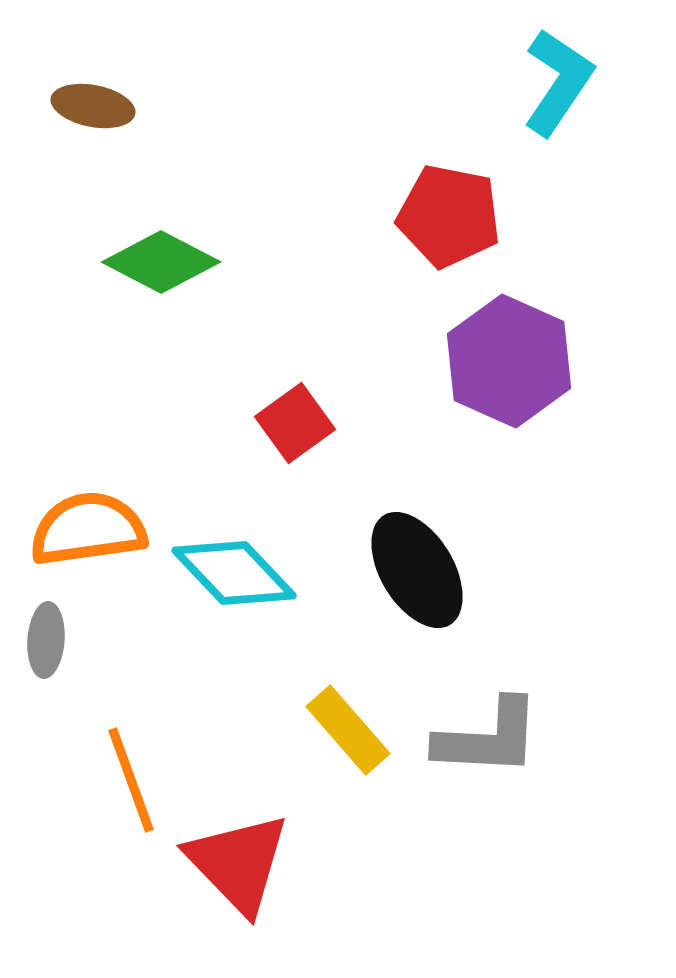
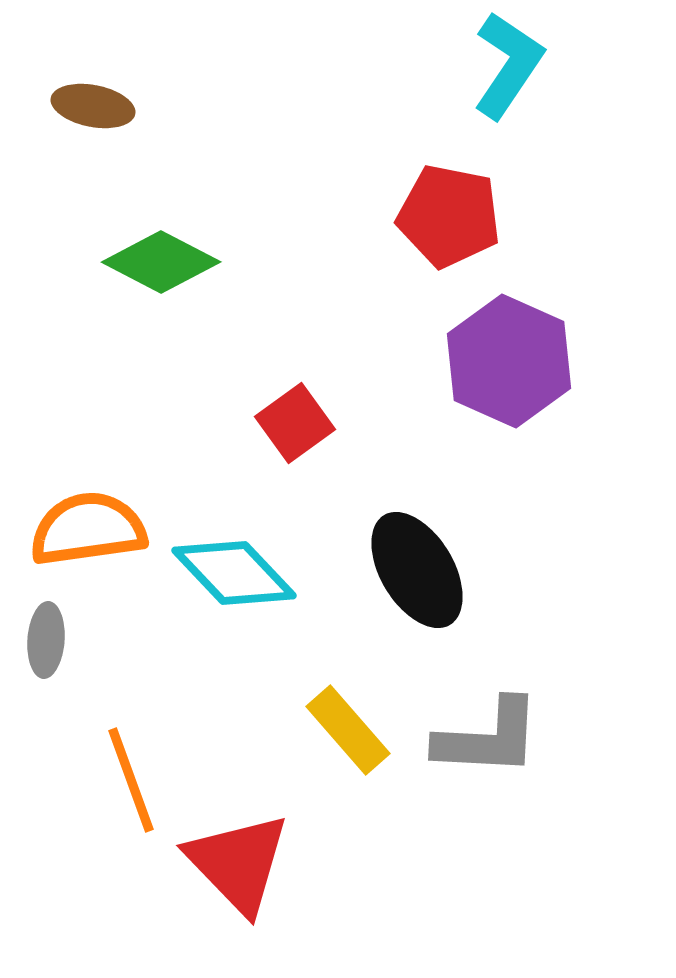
cyan L-shape: moved 50 px left, 17 px up
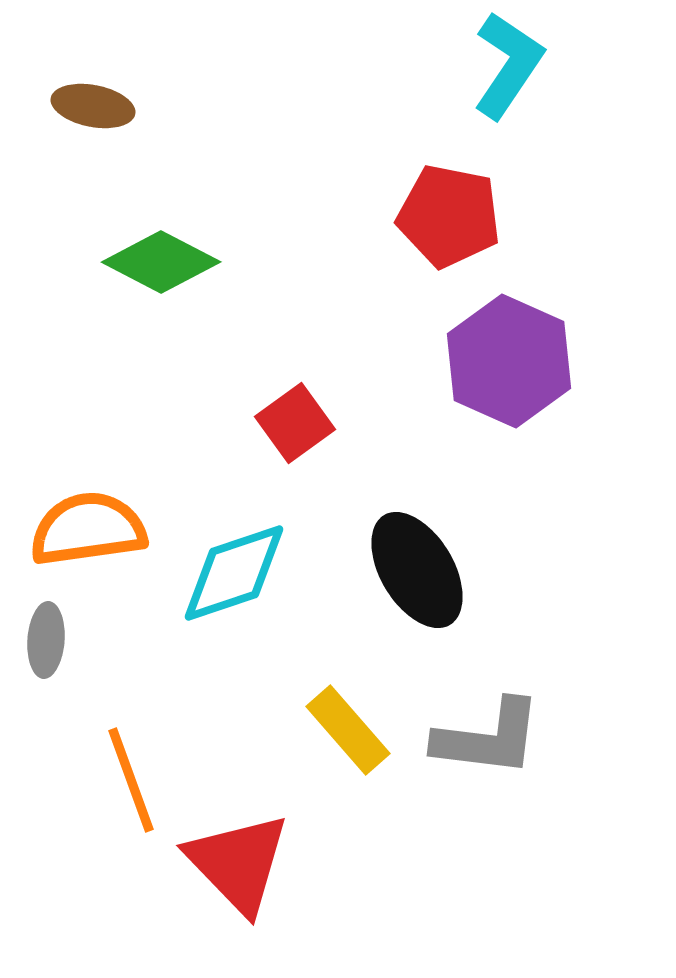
cyan diamond: rotated 65 degrees counterclockwise
gray L-shape: rotated 4 degrees clockwise
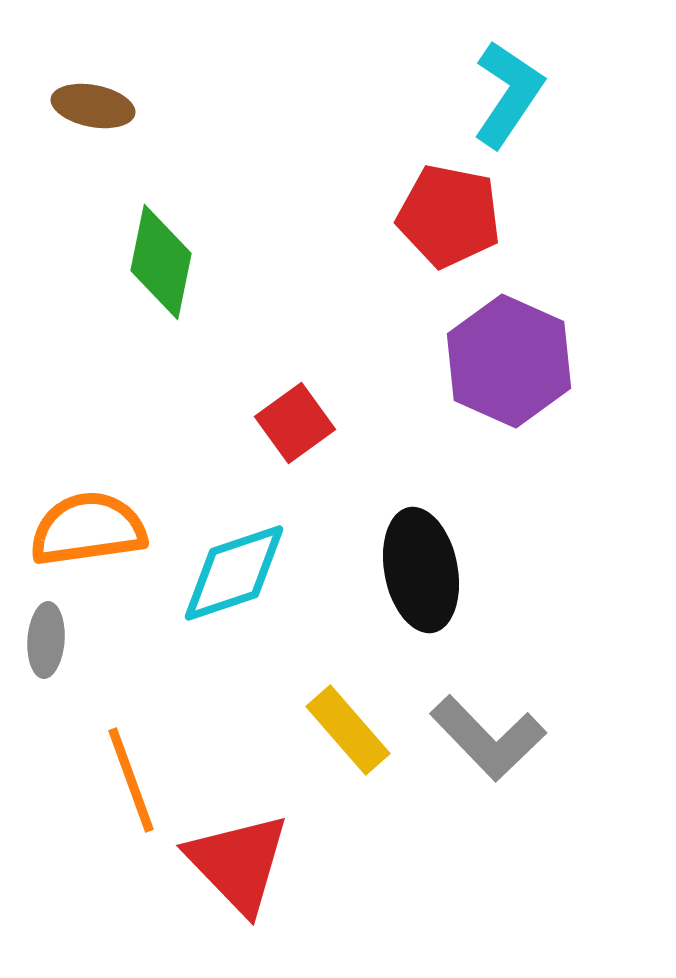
cyan L-shape: moved 29 px down
green diamond: rotated 74 degrees clockwise
black ellipse: moved 4 px right; rotated 20 degrees clockwise
gray L-shape: rotated 39 degrees clockwise
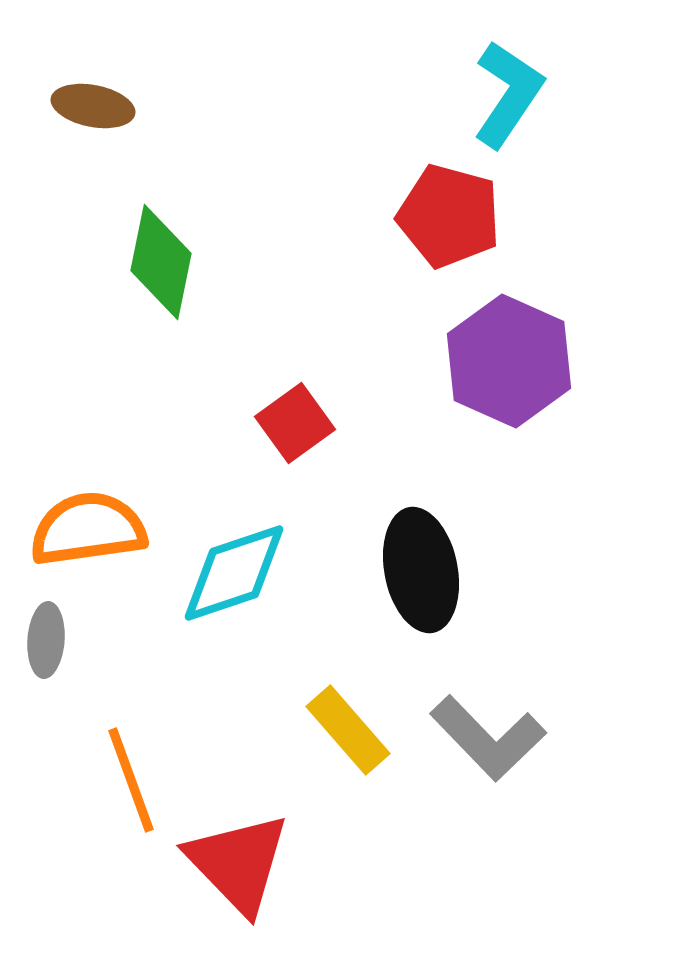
red pentagon: rotated 4 degrees clockwise
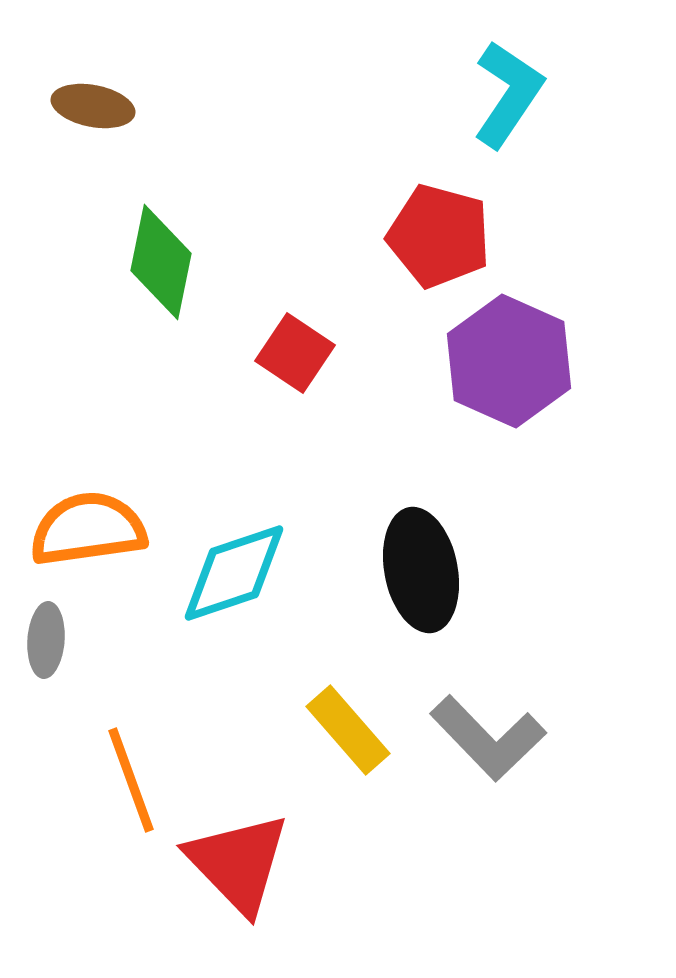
red pentagon: moved 10 px left, 20 px down
red square: moved 70 px up; rotated 20 degrees counterclockwise
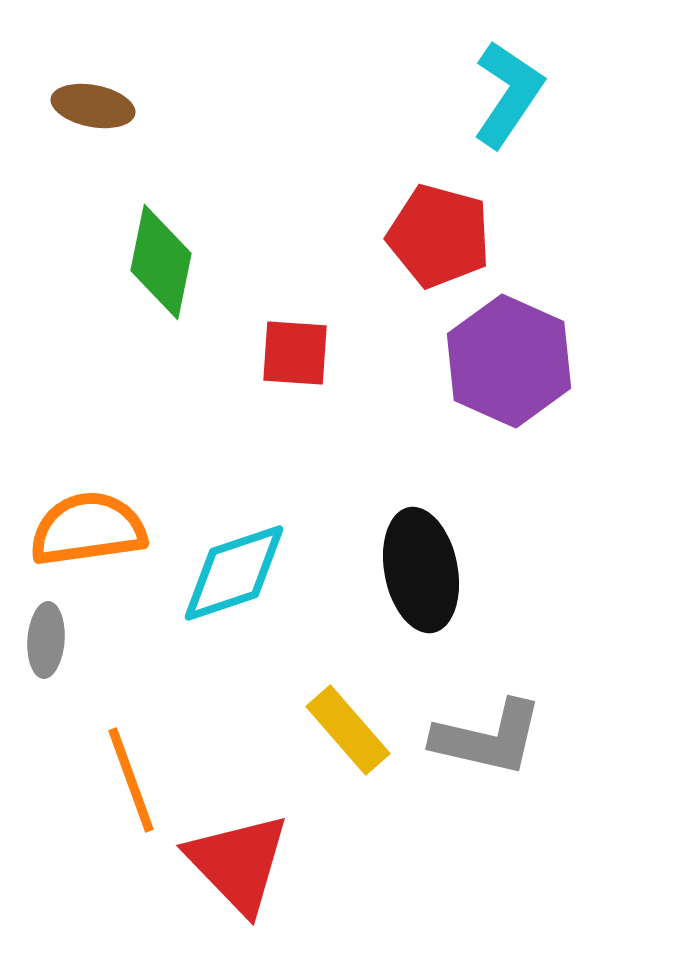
red square: rotated 30 degrees counterclockwise
gray L-shape: rotated 33 degrees counterclockwise
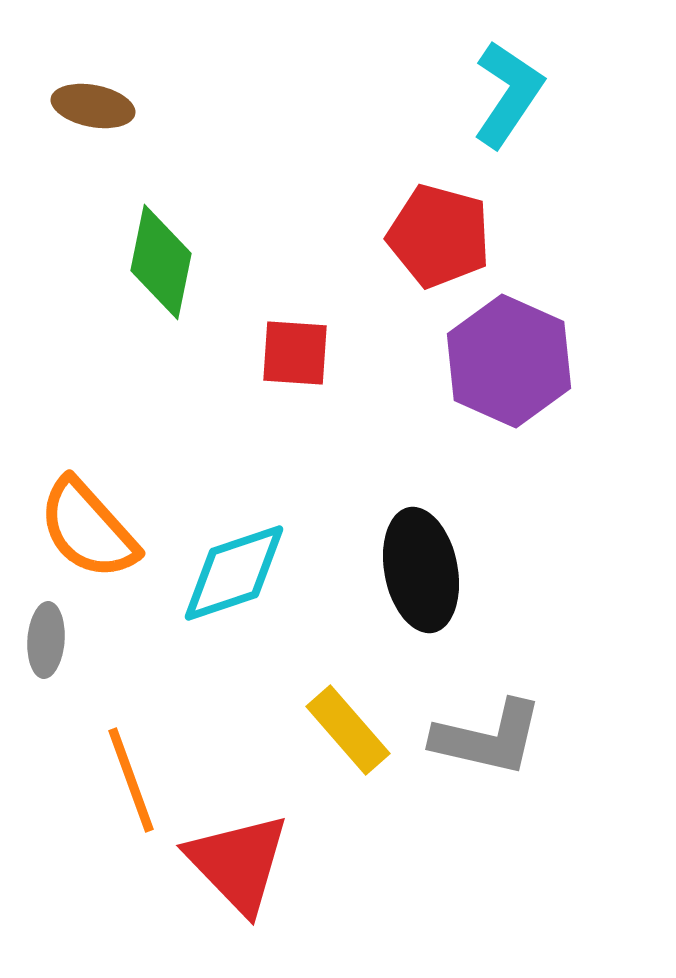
orange semicircle: rotated 124 degrees counterclockwise
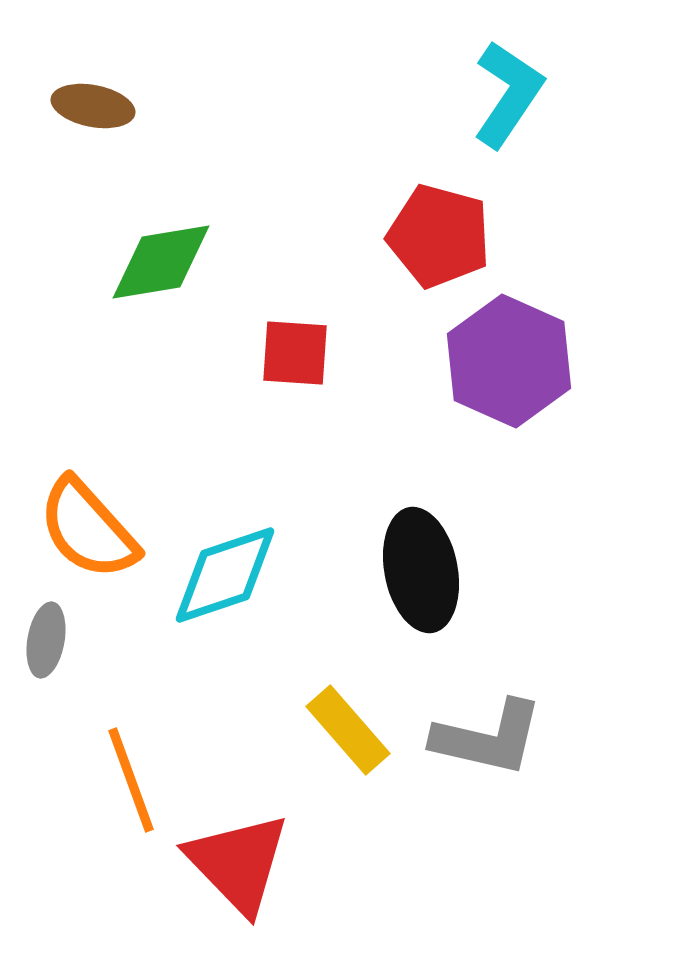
green diamond: rotated 69 degrees clockwise
cyan diamond: moved 9 px left, 2 px down
gray ellipse: rotated 6 degrees clockwise
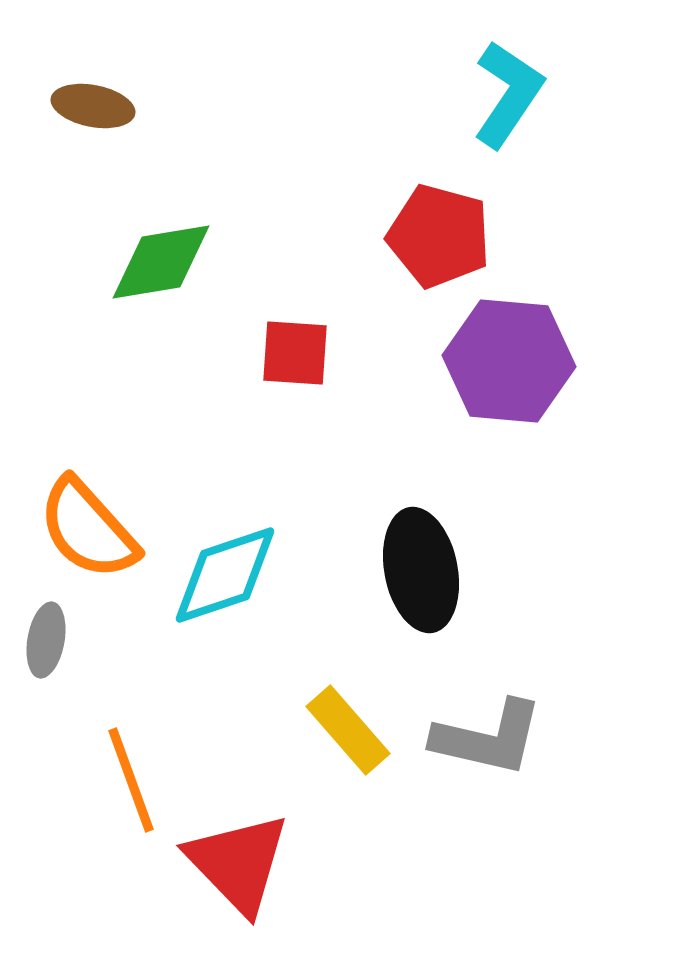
purple hexagon: rotated 19 degrees counterclockwise
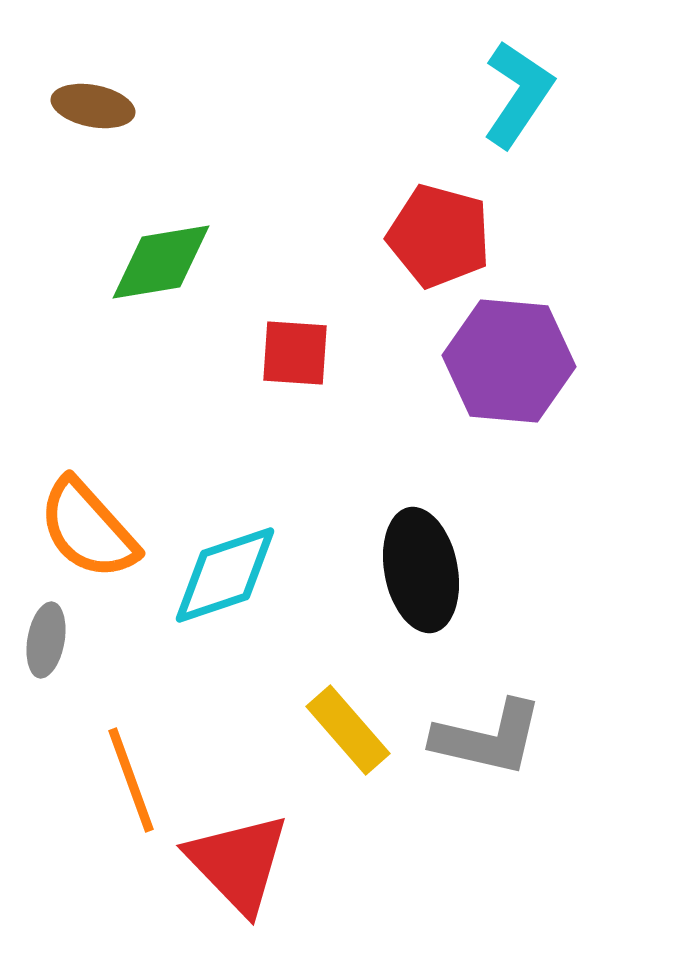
cyan L-shape: moved 10 px right
